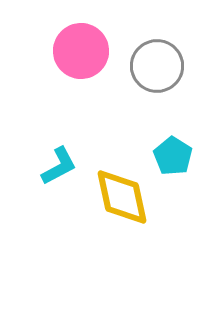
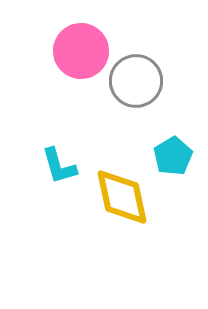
gray circle: moved 21 px left, 15 px down
cyan pentagon: rotated 9 degrees clockwise
cyan L-shape: rotated 102 degrees clockwise
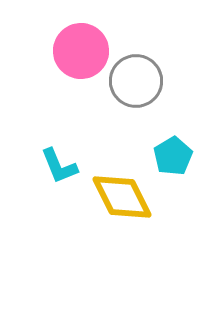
cyan L-shape: rotated 6 degrees counterclockwise
yellow diamond: rotated 14 degrees counterclockwise
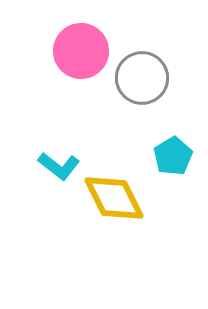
gray circle: moved 6 px right, 3 px up
cyan L-shape: rotated 30 degrees counterclockwise
yellow diamond: moved 8 px left, 1 px down
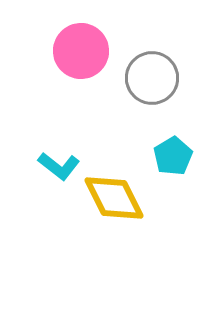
gray circle: moved 10 px right
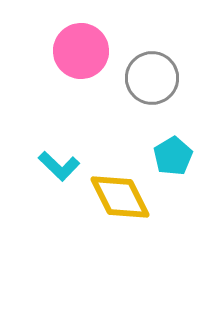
cyan L-shape: rotated 6 degrees clockwise
yellow diamond: moved 6 px right, 1 px up
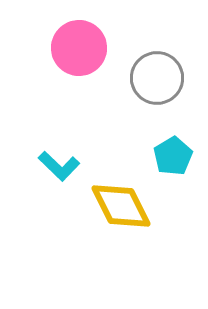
pink circle: moved 2 px left, 3 px up
gray circle: moved 5 px right
yellow diamond: moved 1 px right, 9 px down
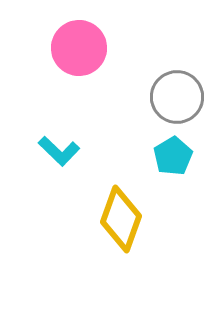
gray circle: moved 20 px right, 19 px down
cyan L-shape: moved 15 px up
yellow diamond: moved 13 px down; rotated 46 degrees clockwise
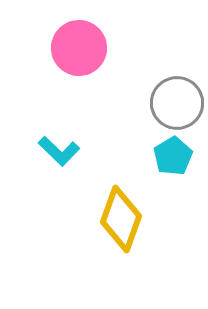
gray circle: moved 6 px down
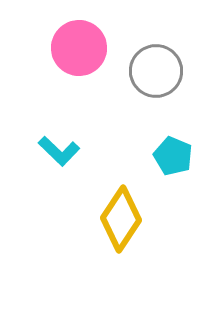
gray circle: moved 21 px left, 32 px up
cyan pentagon: rotated 18 degrees counterclockwise
yellow diamond: rotated 14 degrees clockwise
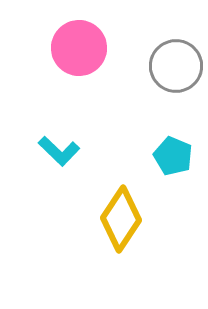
gray circle: moved 20 px right, 5 px up
